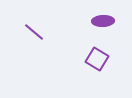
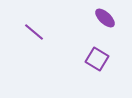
purple ellipse: moved 2 px right, 3 px up; rotated 45 degrees clockwise
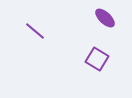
purple line: moved 1 px right, 1 px up
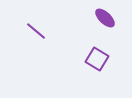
purple line: moved 1 px right
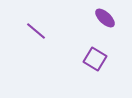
purple square: moved 2 px left
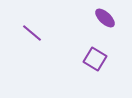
purple line: moved 4 px left, 2 px down
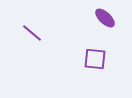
purple square: rotated 25 degrees counterclockwise
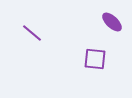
purple ellipse: moved 7 px right, 4 px down
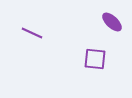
purple line: rotated 15 degrees counterclockwise
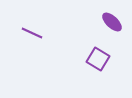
purple square: moved 3 px right; rotated 25 degrees clockwise
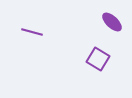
purple line: moved 1 px up; rotated 10 degrees counterclockwise
